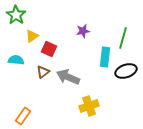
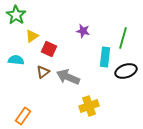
purple star: rotated 24 degrees clockwise
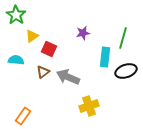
purple star: moved 2 px down; rotated 24 degrees counterclockwise
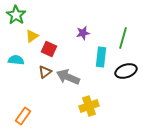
cyan rectangle: moved 4 px left
brown triangle: moved 2 px right
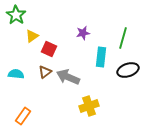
cyan semicircle: moved 14 px down
black ellipse: moved 2 px right, 1 px up
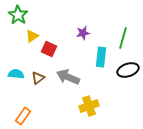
green star: moved 2 px right
brown triangle: moved 7 px left, 6 px down
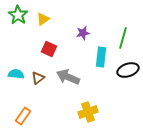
yellow triangle: moved 11 px right, 17 px up
yellow cross: moved 1 px left, 6 px down
